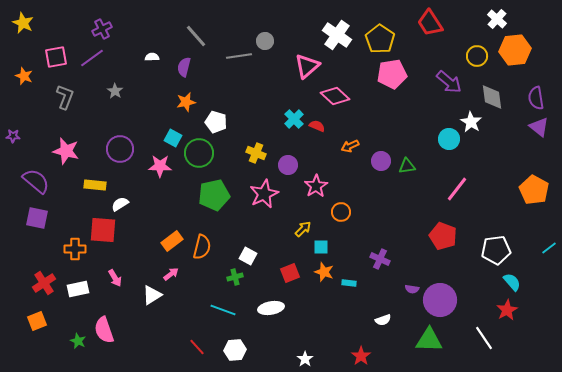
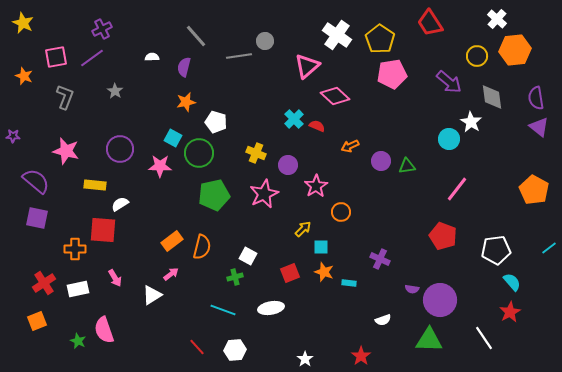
red star at (507, 310): moved 3 px right, 2 px down
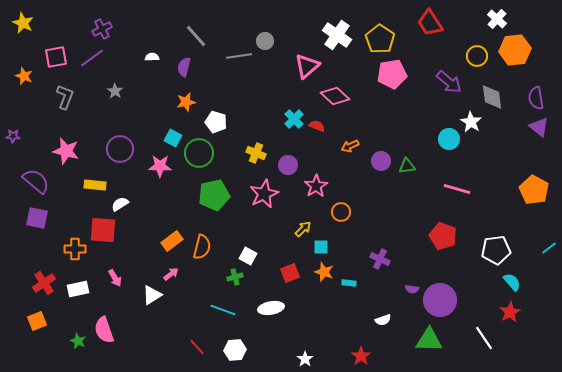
pink line at (457, 189): rotated 68 degrees clockwise
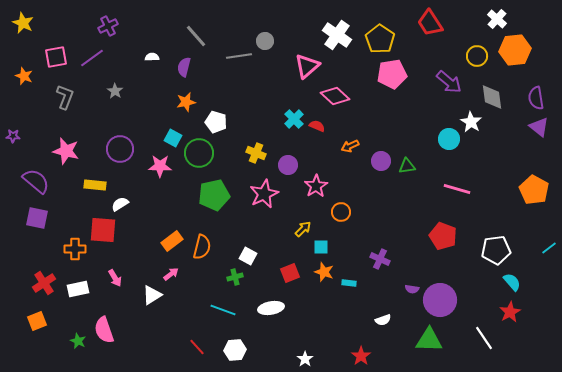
purple cross at (102, 29): moved 6 px right, 3 px up
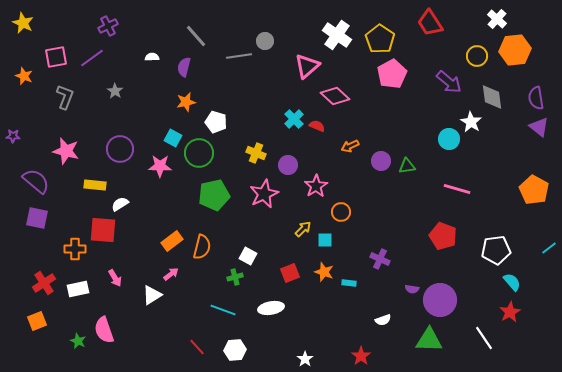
pink pentagon at (392, 74): rotated 20 degrees counterclockwise
cyan square at (321, 247): moved 4 px right, 7 px up
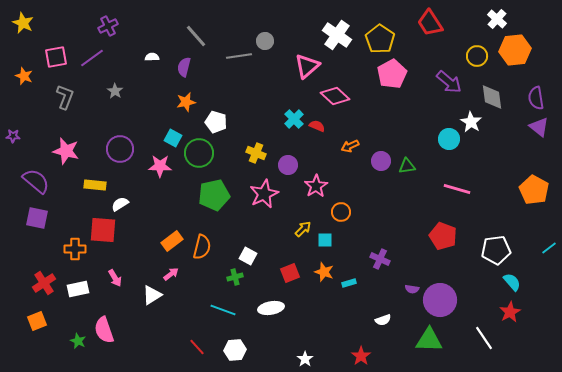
cyan rectangle at (349, 283): rotated 24 degrees counterclockwise
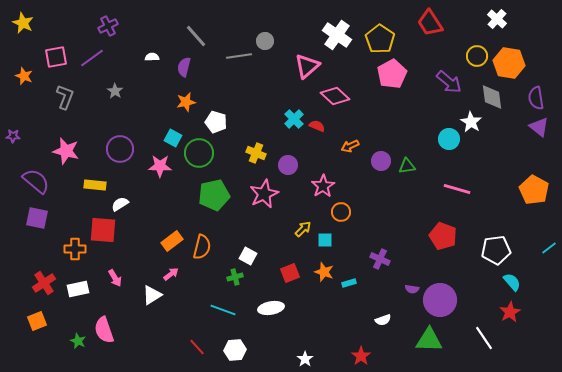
orange hexagon at (515, 50): moved 6 px left, 13 px down; rotated 16 degrees clockwise
pink star at (316, 186): moved 7 px right
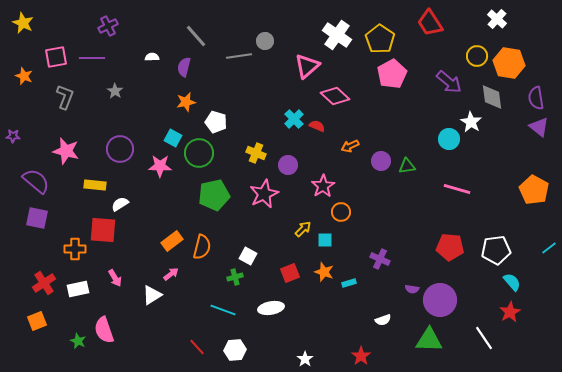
purple line at (92, 58): rotated 35 degrees clockwise
red pentagon at (443, 236): moved 7 px right, 11 px down; rotated 16 degrees counterclockwise
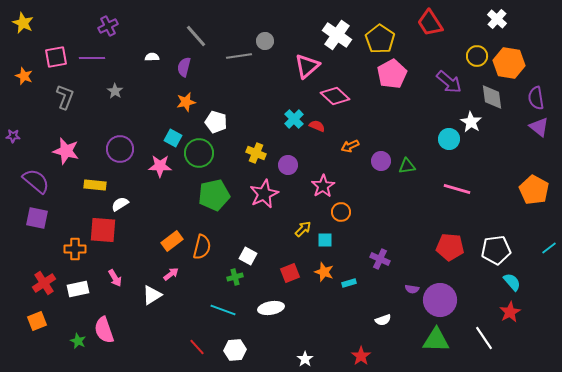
green triangle at (429, 340): moved 7 px right
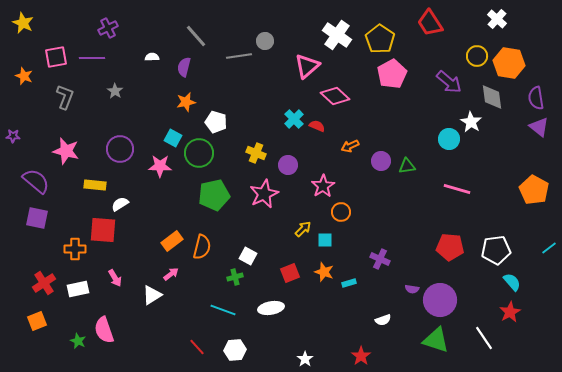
purple cross at (108, 26): moved 2 px down
green triangle at (436, 340): rotated 16 degrees clockwise
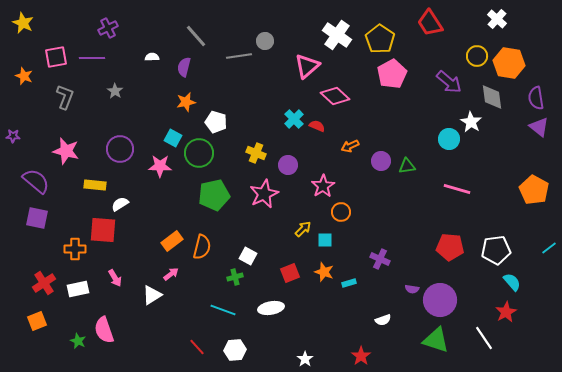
red star at (510, 312): moved 4 px left
